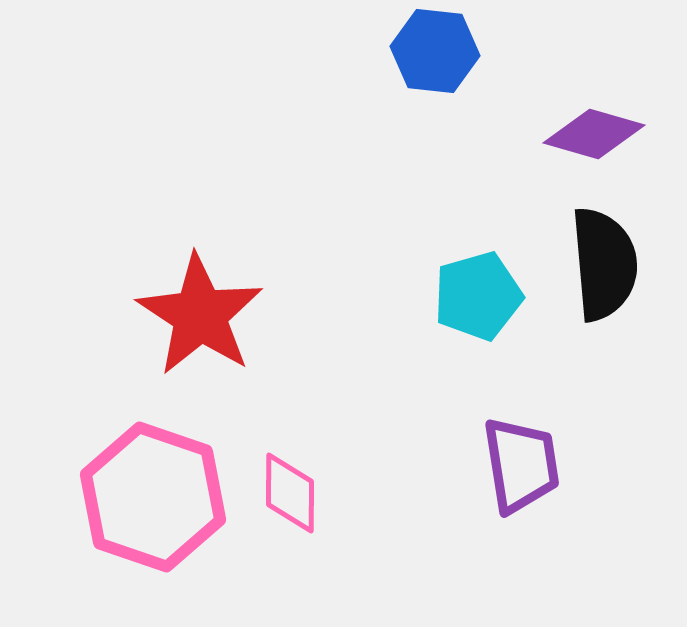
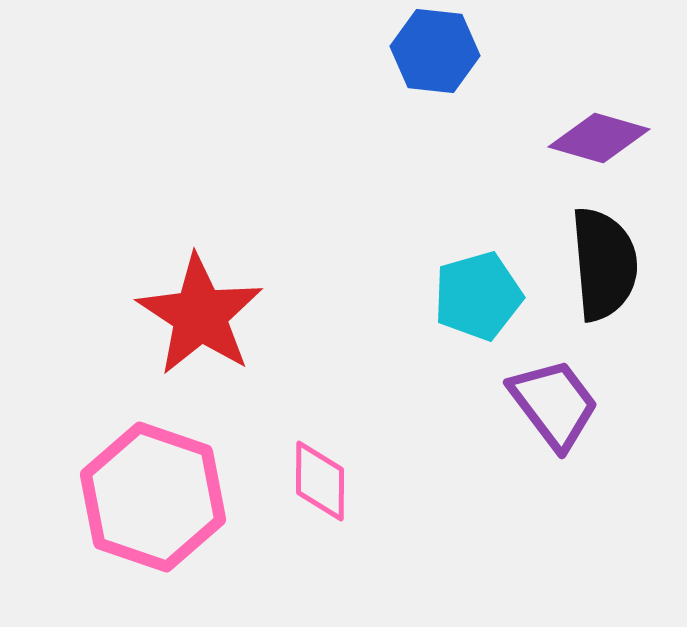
purple diamond: moved 5 px right, 4 px down
purple trapezoid: moved 33 px right, 61 px up; rotated 28 degrees counterclockwise
pink diamond: moved 30 px right, 12 px up
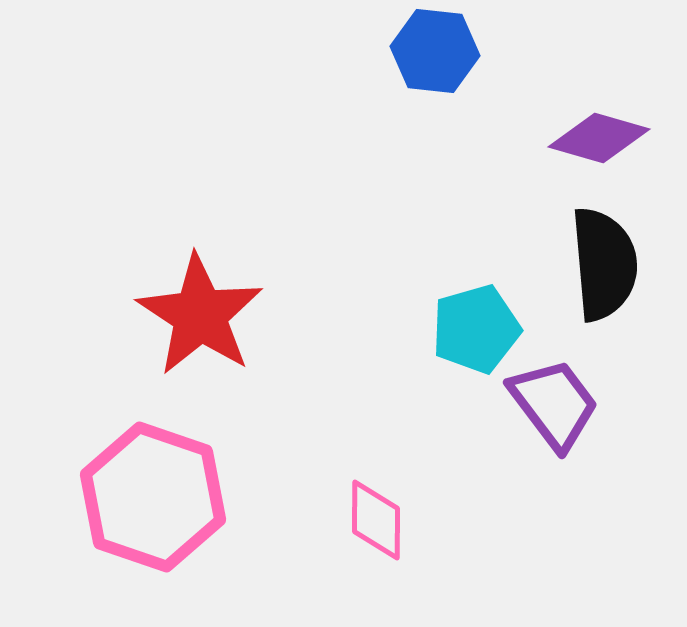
cyan pentagon: moved 2 px left, 33 px down
pink diamond: moved 56 px right, 39 px down
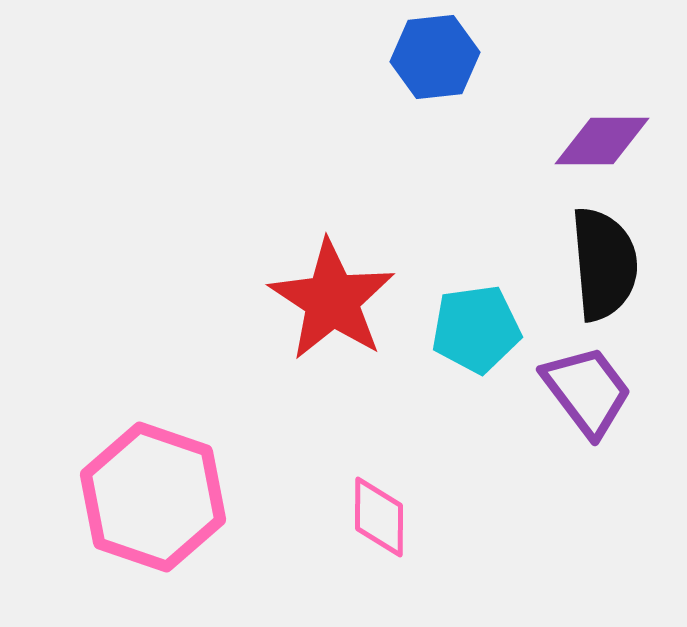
blue hexagon: moved 6 px down; rotated 12 degrees counterclockwise
purple diamond: moved 3 px right, 3 px down; rotated 16 degrees counterclockwise
red star: moved 132 px right, 15 px up
cyan pentagon: rotated 8 degrees clockwise
purple trapezoid: moved 33 px right, 13 px up
pink diamond: moved 3 px right, 3 px up
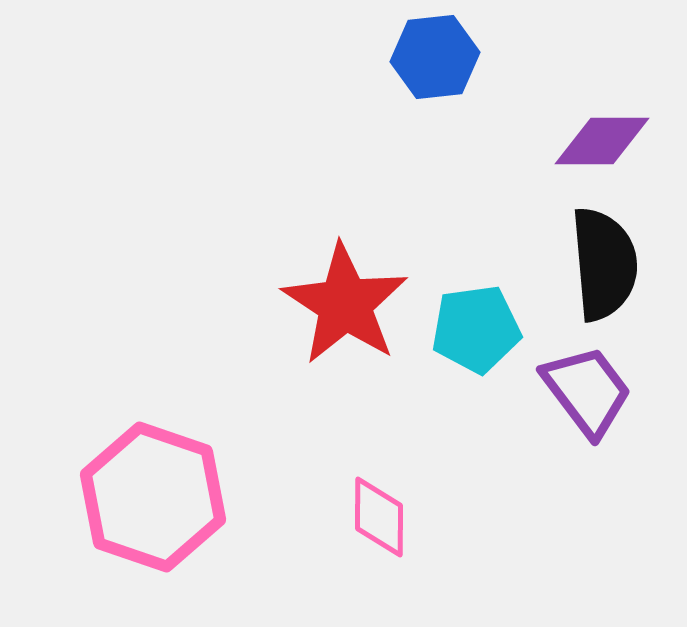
red star: moved 13 px right, 4 px down
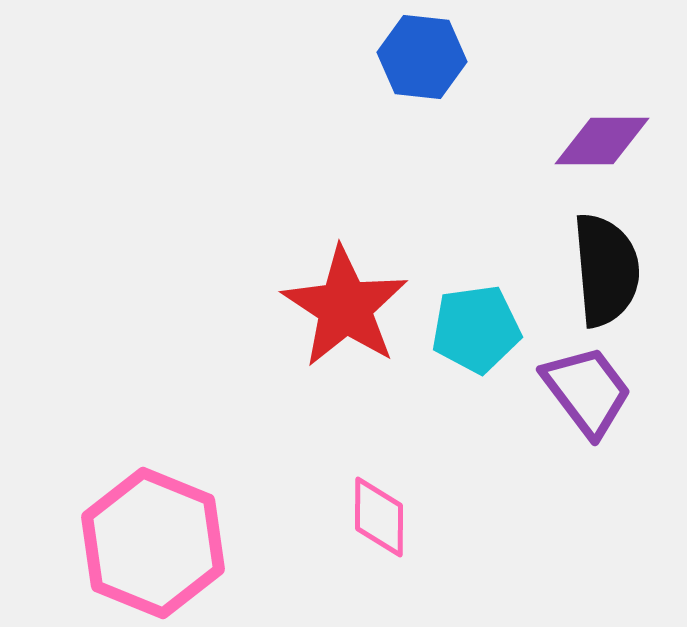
blue hexagon: moved 13 px left; rotated 12 degrees clockwise
black semicircle: moved 2 px right, 6 px down
red star: moved 3 px down
pink hexagon: moved 46 px down; rotated 3 degrees clockwise
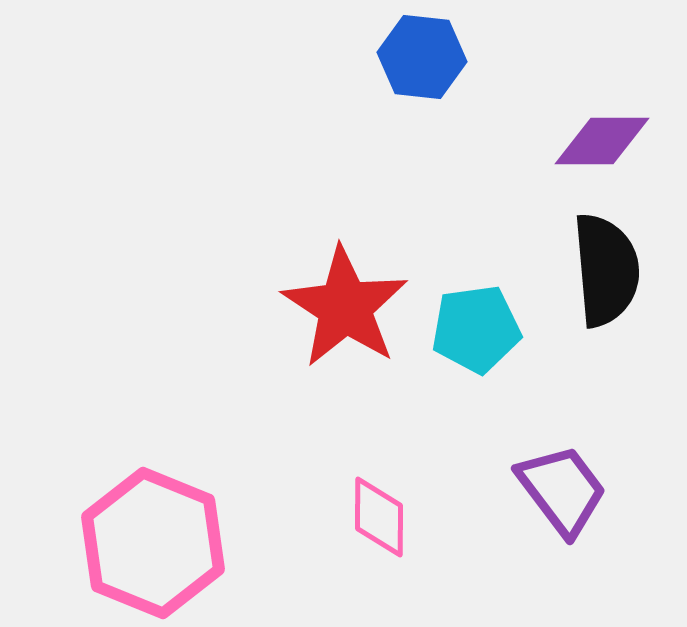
purple trapezoid: moved 25 px left, 99 px down
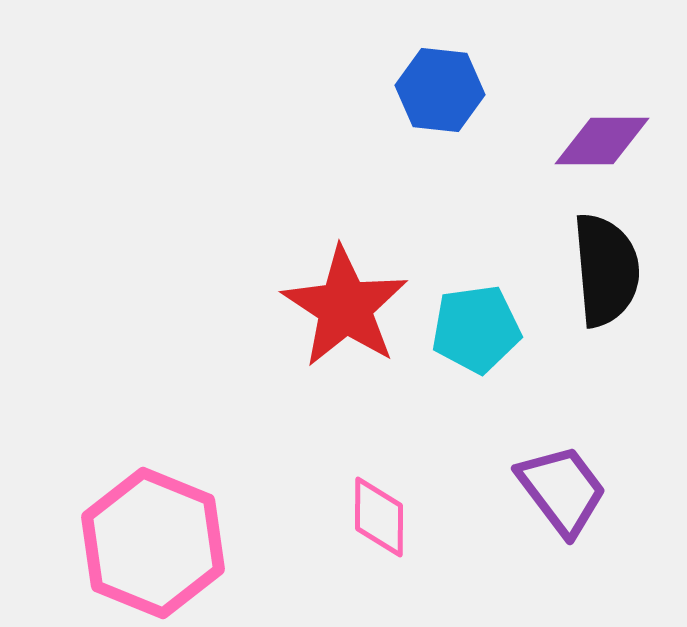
blue hexagon: moved 18 px right, 33 px down
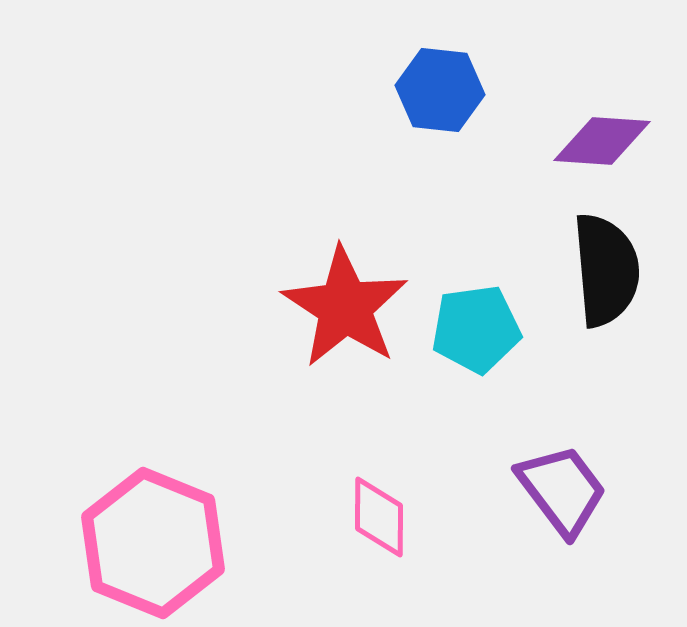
purple diamond: rotated 4 degrees clockwise
